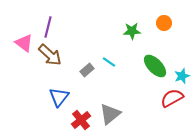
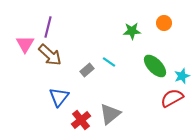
pink triangle: moved 1 px right, 1 px down; rotated 24 degrees clockwise
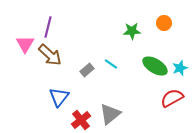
cyan line: moved 2 px right, 2 px down
green ellipse: rotated 15 degrees counterclockwise
cyan star: moved 2 px left, 8 px up
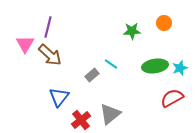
green ellipse: rotated 40 degrees counterclockwise
gray rectangle: moved 5 px right, 5 px down
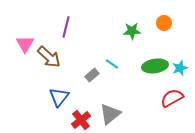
purple line: moved 18 px right
brown arrow: moved 1 px left, 2 px down
cyan line: moved 1 px right
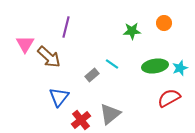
red semicircle: moved 3 px left
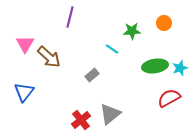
purple line: moved 4 px right, 10 px up
cyan line: moved 15 px up
blue triangle: moved 35 px left, 5 px up
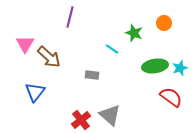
green star: moved 2 px right, 2 px down; rotated 24 degrees clockwise
gray rectangle: rotated 48 degrees clockwise
blue triangle: moved 11 px right
red semicircle: moved 2 px right, 1 px up; rotated 65 degrees clockwise
gray triangle: moved 1 px down; rotated 40 degrees counterclockwise
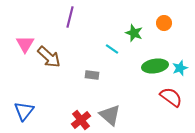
blue triangle: moved 11 px left, 19 px down
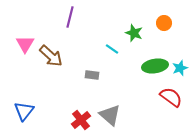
brown arrow: moved 2 px right, 1 px up
